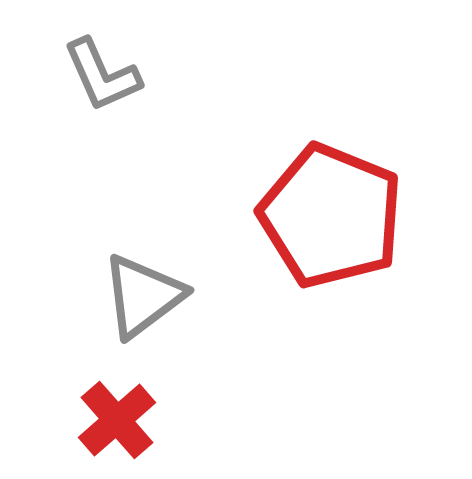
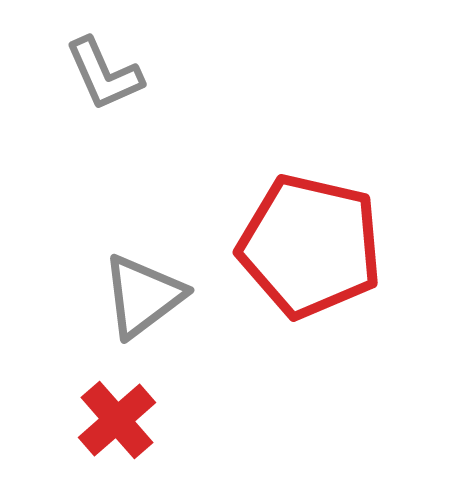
gray L-shape: moved 2 px right, 1 px up
red pentagon: moved 21 px left, 30 px down; rotated 9 degrees counterclockwise
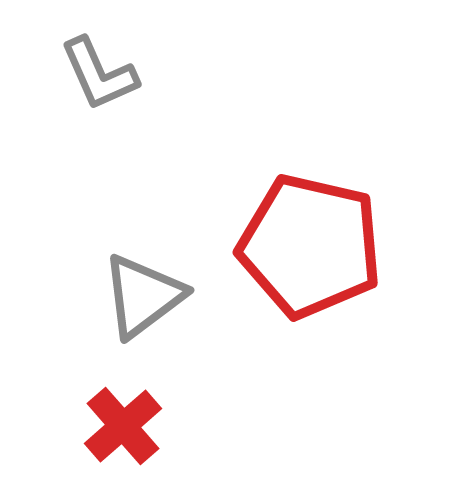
gray L-shape: moved 5 px left
red cross: moved 6 px right, 6 px down
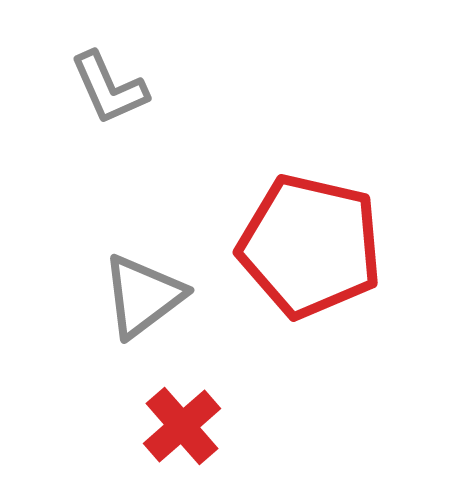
gray L-shape: moved 10 px right, 14 px down
red cross: moved 59 px right
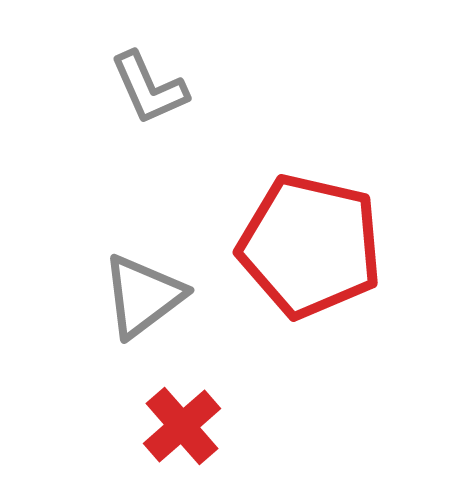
gray L-shape: moved 40 px right
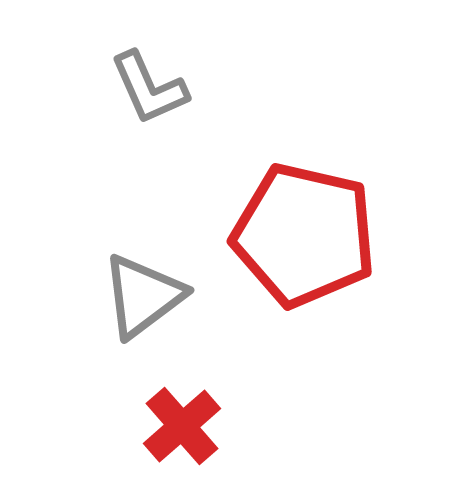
red pentagon: moved 6 px left, 11 px up
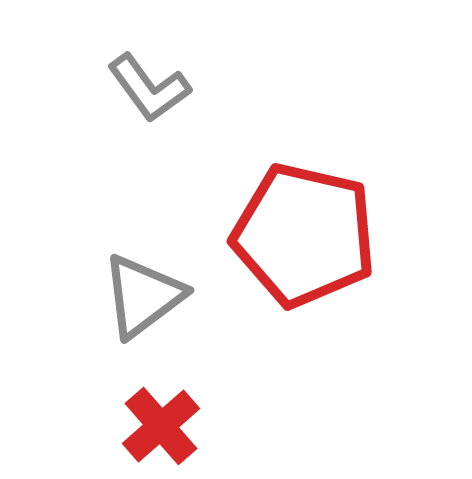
gray L-shape: rotated 12 degrees counterclockwise
red cross: moved 21 px left
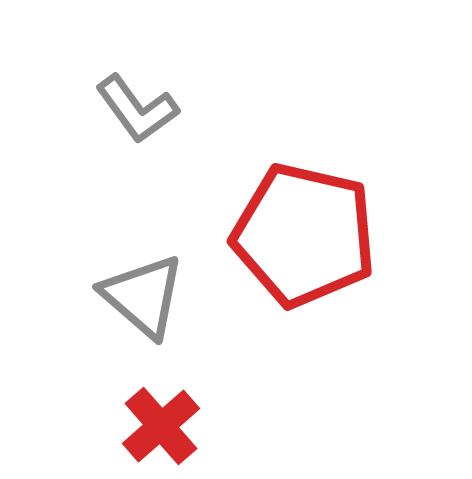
gray L-shape: moved 12 px left, 21 px down
gray triangle: rotated 42 degrees counterclockwise
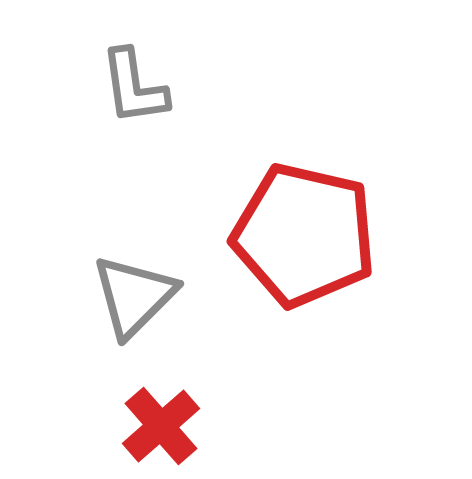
gray L-shape: moved 3 px left, 22 px up; rotated 28 degrees clockwise
gray triangle: moved 9 px left; rotated 34 degrees clockwise
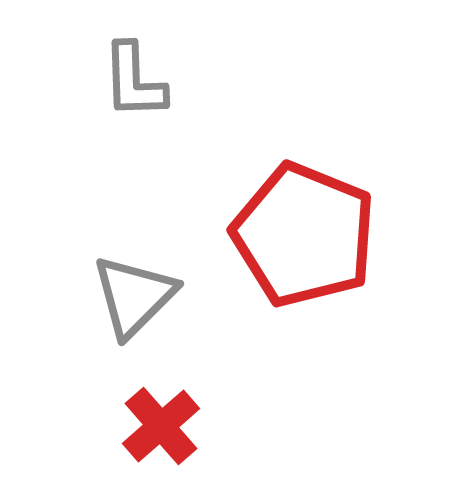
gray L-shape: moved 6 px up; rotated 6 degrees clockwise
red pentagon: rotated 9 degrees clockwise
